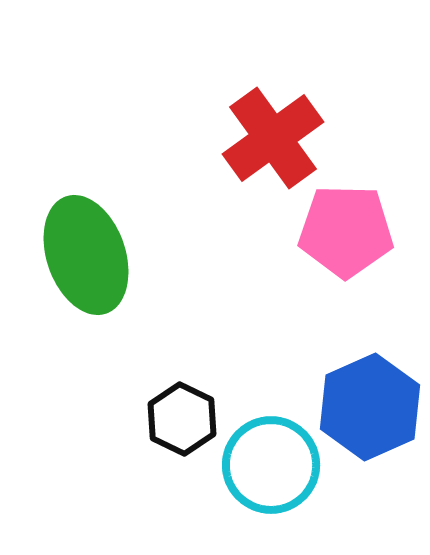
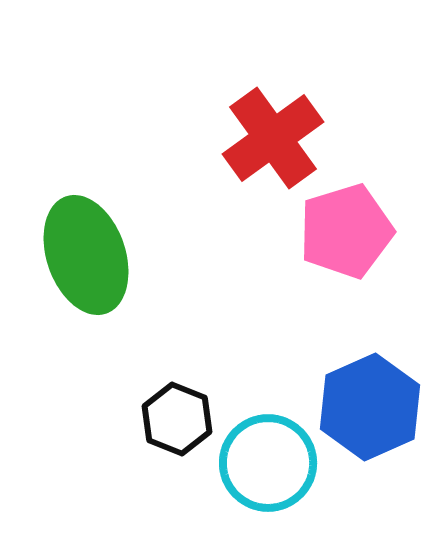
pink pentagon: rotated 18 degrees counterclockwise
black hexagon: moved 5 px left; rotated 4 degrees counterclockwise
cyan circle: moved 3 px left, 2 px up
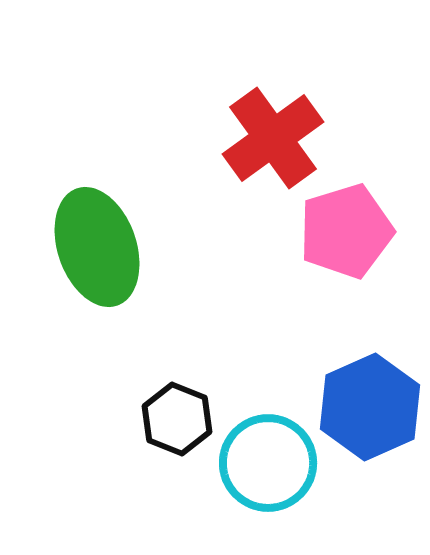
green ellipse: moved 11 px right, 8 px up
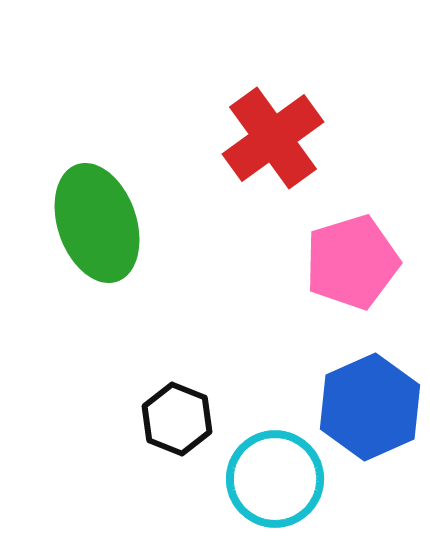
pink pentagon: moved 6 px right, 31 px down
green ellipse: moved 24 px up
cyan circle: moved 7 px right, 16 px down
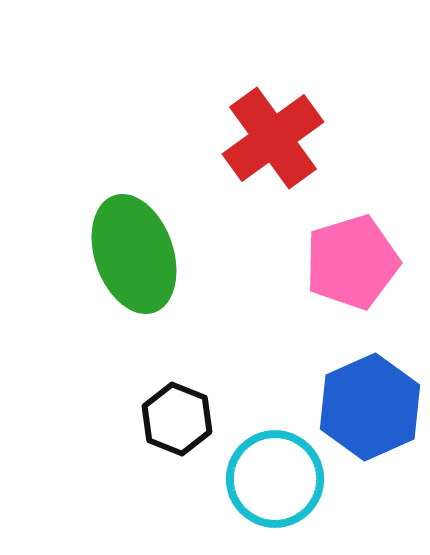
green ellipse: moved 37 px right, 31 px down
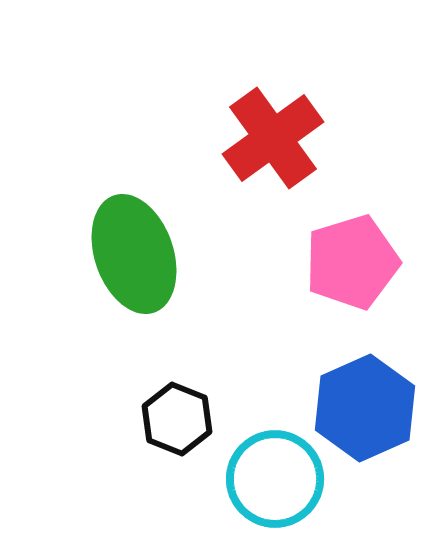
blue hexagon: moved 5 px left, 1 px down
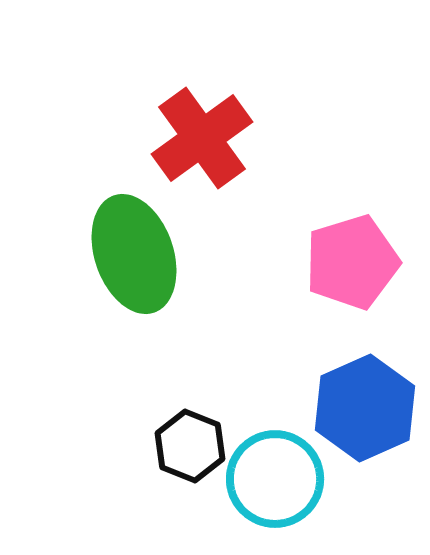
red cross: moved 71 px left
black hexagon: moved 13 px right, 27 px down
